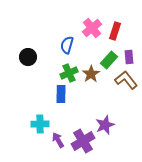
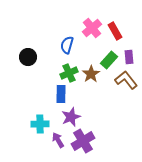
red rectangle: rotated 48 degrees counterclockwise
purple star: moved 34 px left, 8 px up
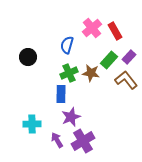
purple rectangle: rotated 48 degrees clockwise
brown star: moved 1 px up; rotated 30 degrees counterclockwise
cyan cross: moved 8 px left
purple arrow: moved 1 px left
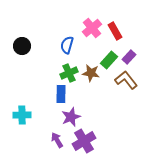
black circle: moved 6 px left, 11 px up
cyan cross: moved 10 px left, 9 px up
purple cross: moved 1 px right
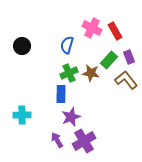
pink cross: rotated 24 degrees counterclockwise
purple rectangle: rotated 64 degrees counterclockwise
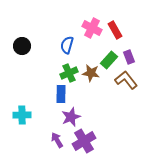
red rectangle: moved 1 px up
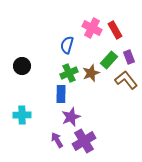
black circle: moved 20 px down
brown star: rotated 30 degrees counterclockwise
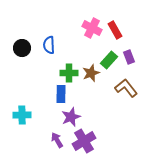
blue semicircle: moved 18 px left; rotated 18 degrees counterclockwise
black circle: moved 18 px up
green cross: rotated 24 degrees clockwise
brown L-shape: moved 8 px down
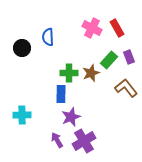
red rectangle: moved 2 px right, 2 px up
blue semicircle: moved 1 px left, 8 px up
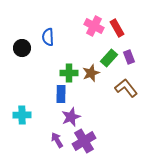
pink cross: moved 2 px right, 2 px up
green rectangle: moved 2 px up
